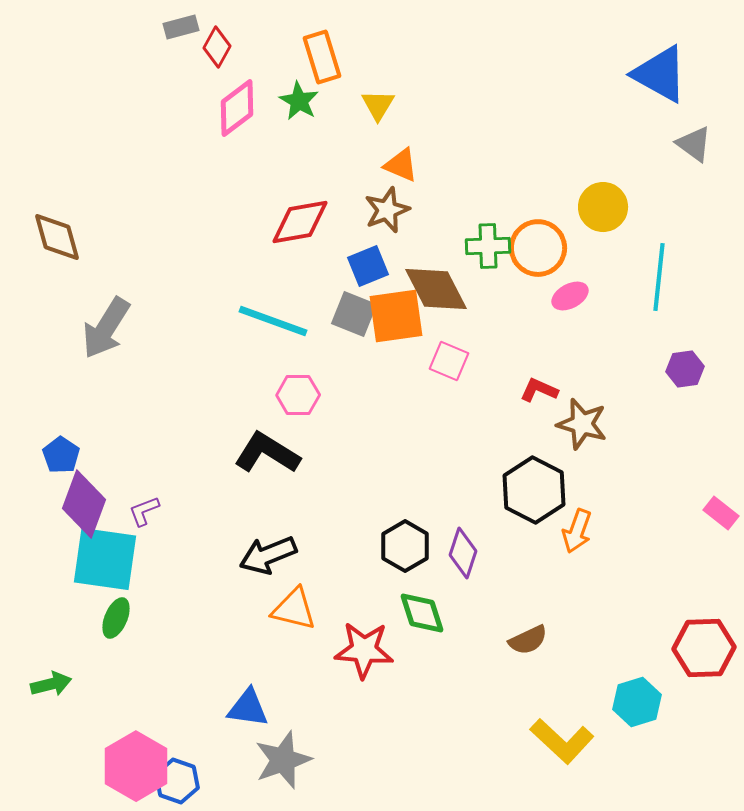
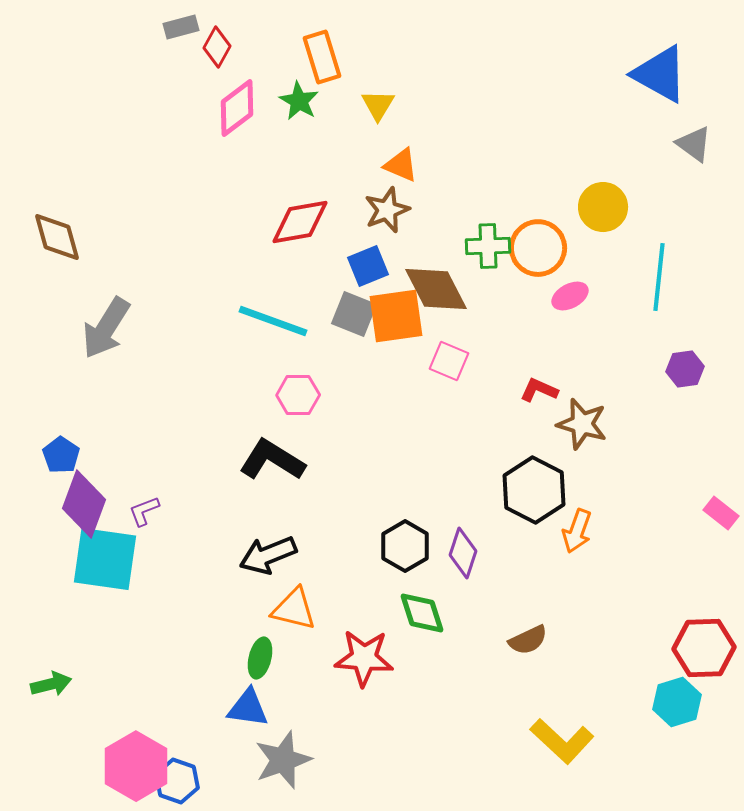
black L-shape at (267, 453): moved 5 px right, 7 px down
green ellipse at (116, 618): moved 144 px right, 40 px down; rotated 9 degrees counterclockwise
red star at (364, 650): moved 8 px down
cyan hexagon at (637, 702): moved 40 px right
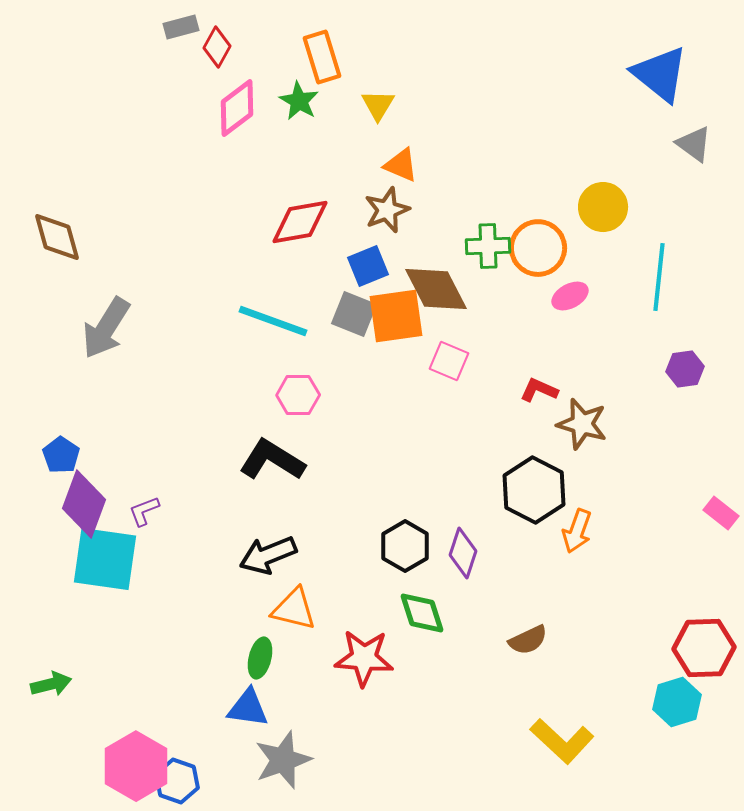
blue triangle at (660, 74): rotated 10 degrees clockwise
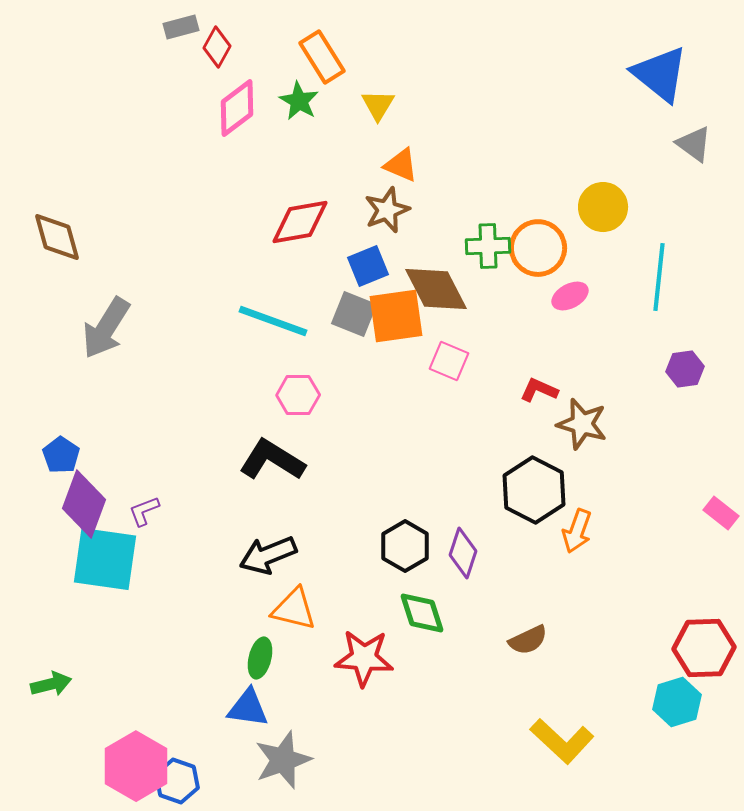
orange rectangle at (322, 57): rotated 15 degrees counterclockwise
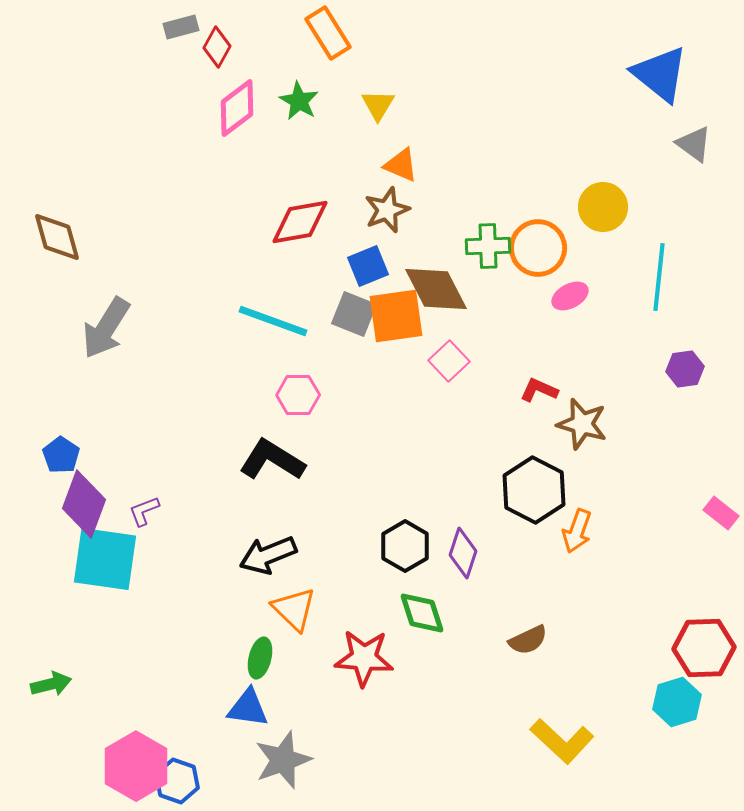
orange rectangle at (322, 57): moved 6 px right, 24 px up
pink square at (449, 361): rotated 24 degrees clockwise
orange triangle at (294, 609): rotated 30 degrees clockwise
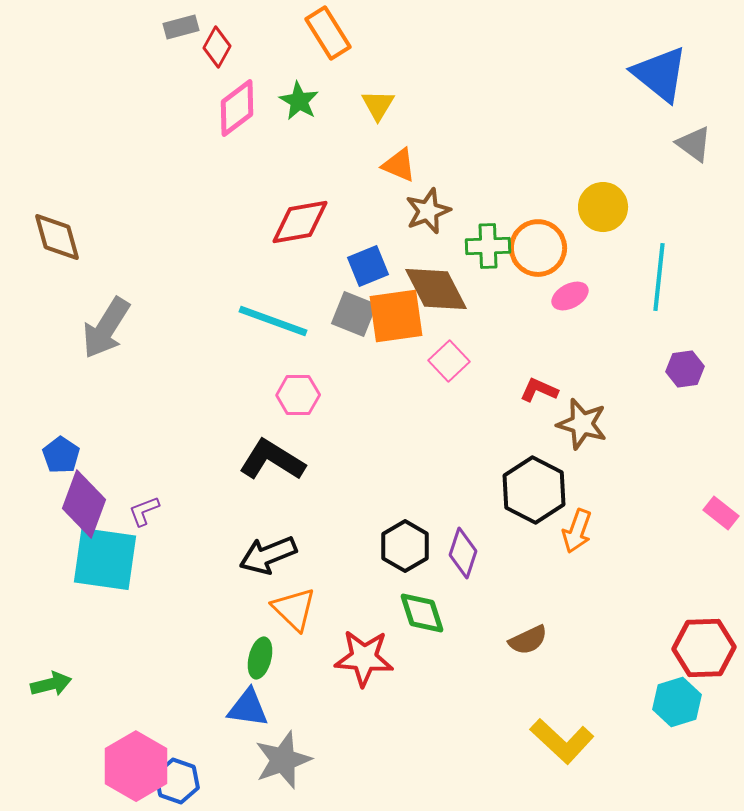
orange triangle at (401, 165): moved 2 px left
brown star at (387, 210): moved 41 px right, 1 px down
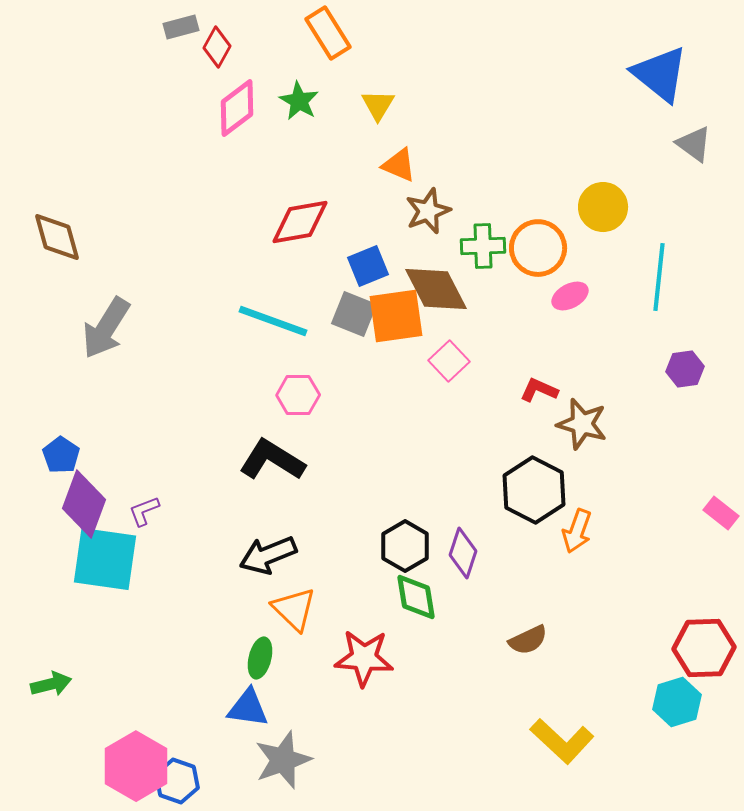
green cross at (488, 246): moved 5 px left
green diamond at (422, 613): moved 6 px left, 16 px up; rotated 9 degrees clockwise
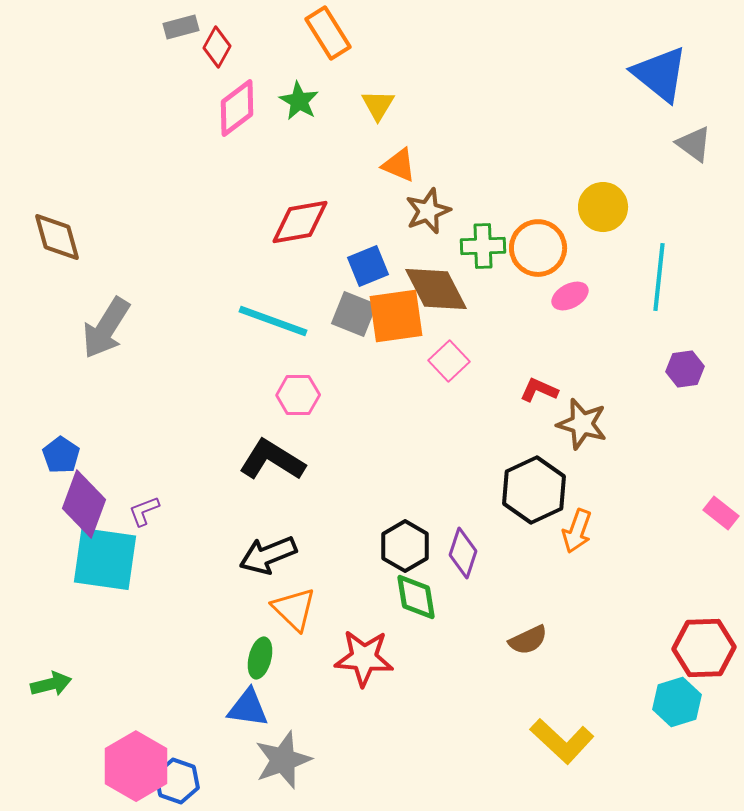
black hexagon at (534, 490): rotated 8 degrees clockwise
